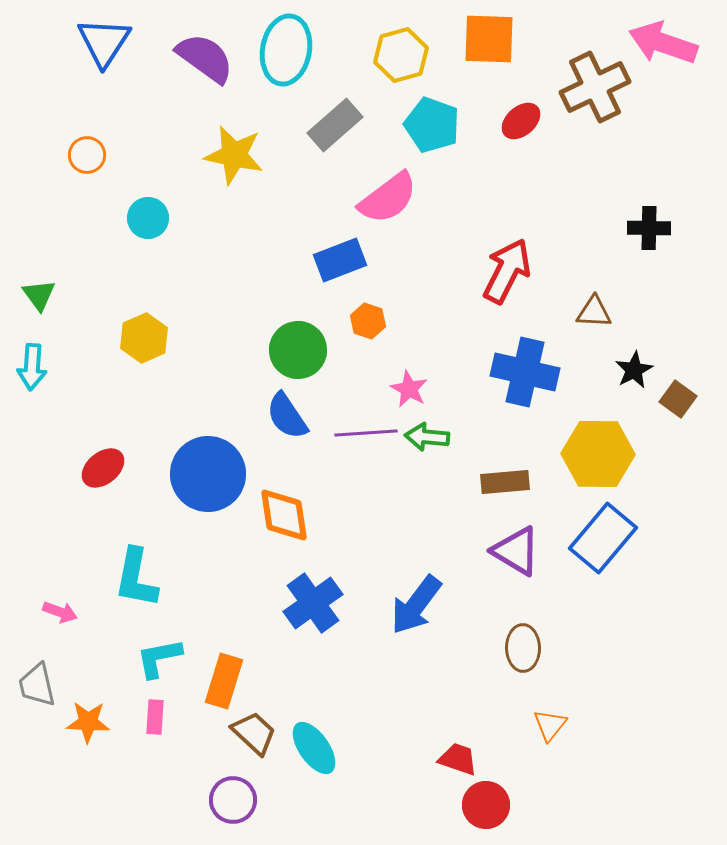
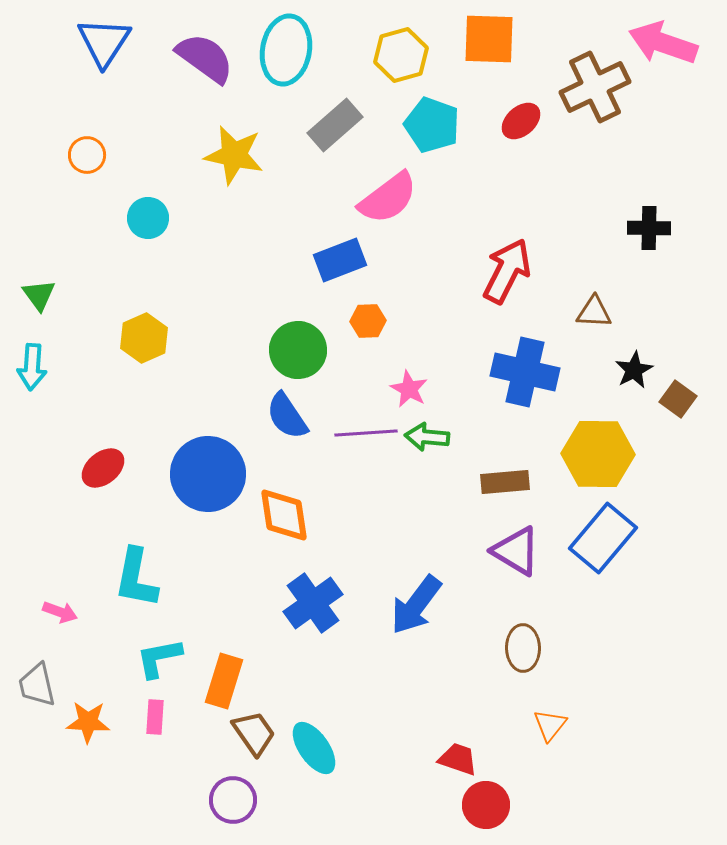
orange hexagon at (368, 321): rotated 20 degrees counterclockwise
brown trapezoid at (254, 733): rotated 12 degrees clockwise
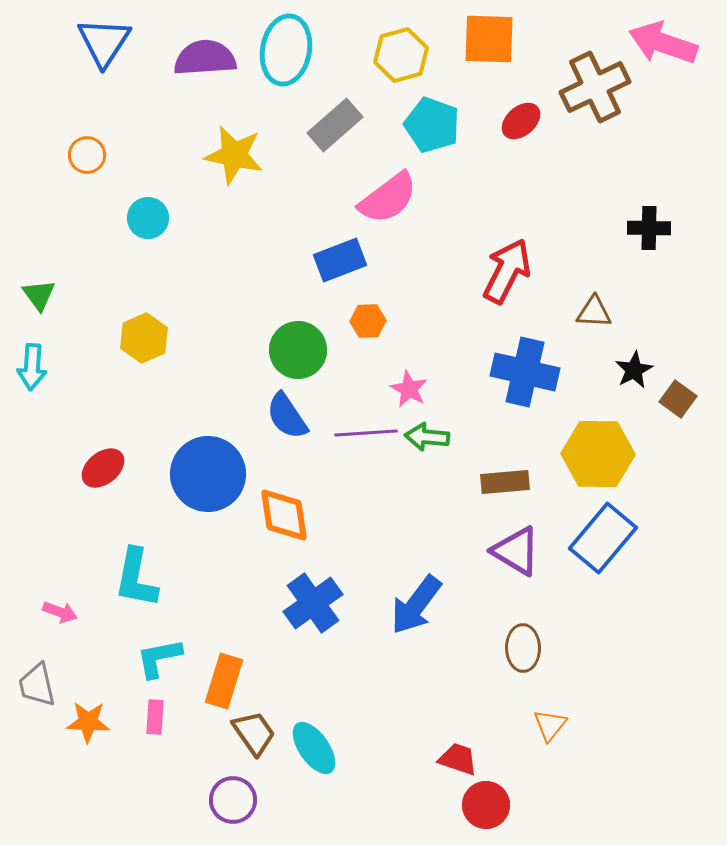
purple semicircle at (205, 58): rotated 40 degrees counterclockwise
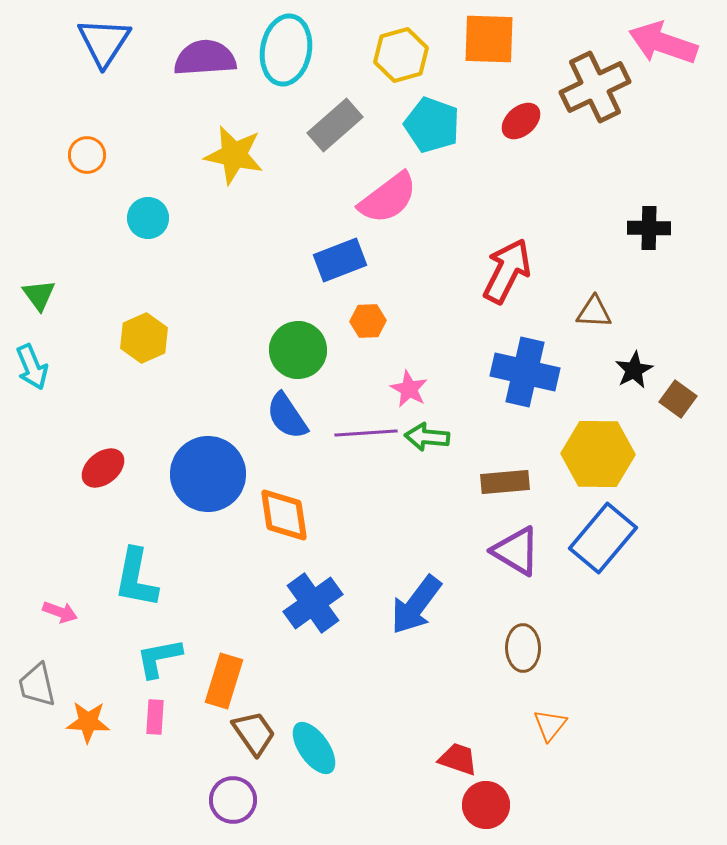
cyan arrow at (32, 367): rotated 27 degrees counterclockwise
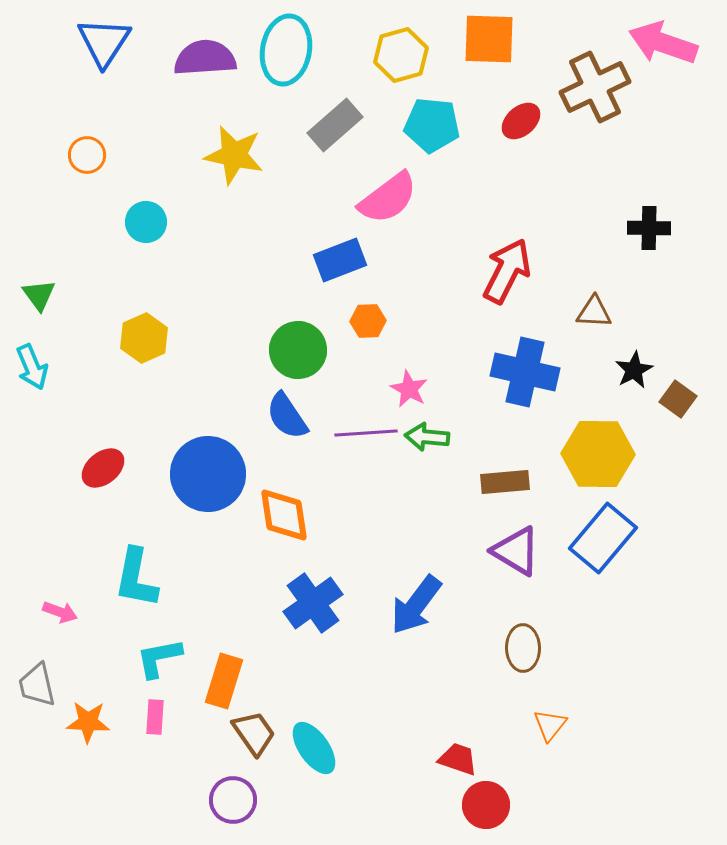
cyan pentagon at (432, 125): rotated 14 degrees counterclockwise
cyan circle at (148, 218): moved 2 px left, 4 px down
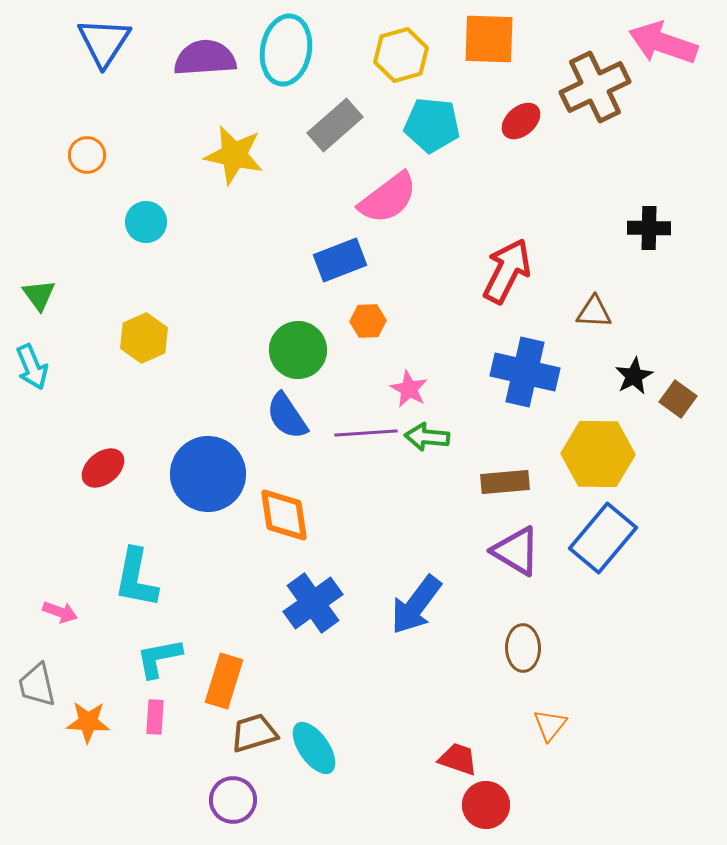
black star at (634, 370): moved 6 px down
brown trapezoid at (254, 733): rotated 72 degrees counterclockwise
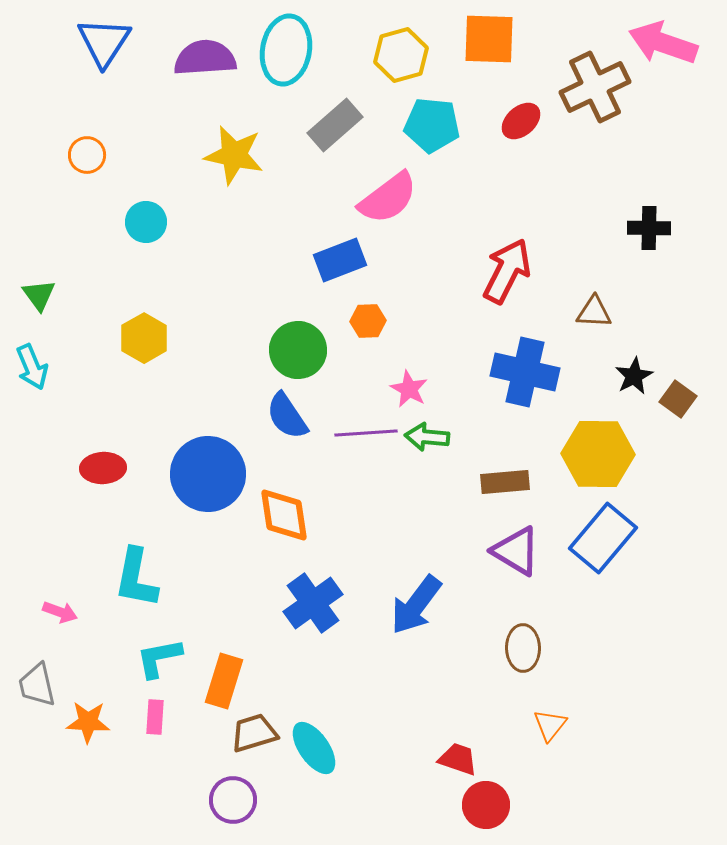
yellow hexagon at (144, 338): rotated 6 degrees counterclockwise
red ellipse at (103, 468): rotated 36 degrees clockwise
